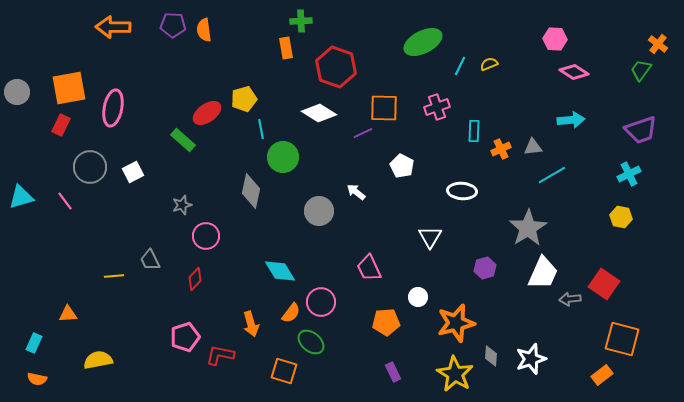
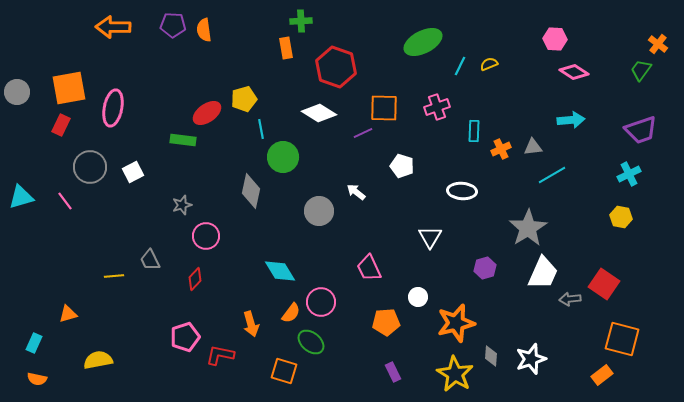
green rectangle at (183, 140): rotated 35 degrees counterclockwise
white pentagon at (402, 166): rotated 10 degrees counterclockwise
orange triangle at (68, 314): rotated 12 degrees counterclockwise
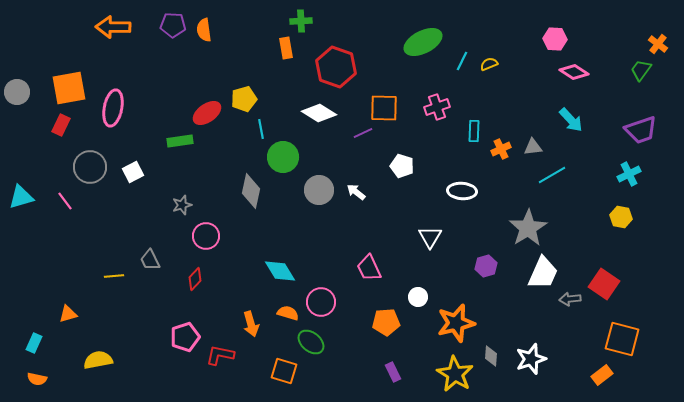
cyan line at (460, 66): moved 2 px right, 5 px up
cyan arrow at (571, 120): rotated 52 degrees clockwise
green rectangle at (183, 140): moved 3 px left, 1 px down; rotated 15 degrees counterclockwise
gray circle at (319, 211): moved 21 px up
purple hexagon at (485, 268): moved 1 px right, 2 px up
orange semicircle at (291, 313): moved 3 px left; rotated 110 degrees counterclockwise
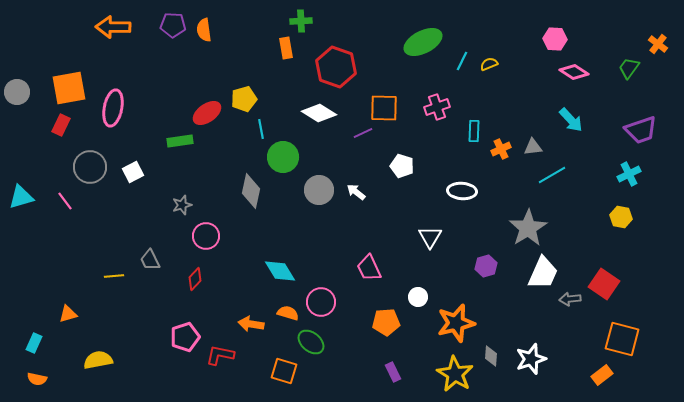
green trapezoid at (641, 70): moved 12 px left, 2 px up
orange arrow at (251, 324): rotated 115 degrees clockwise
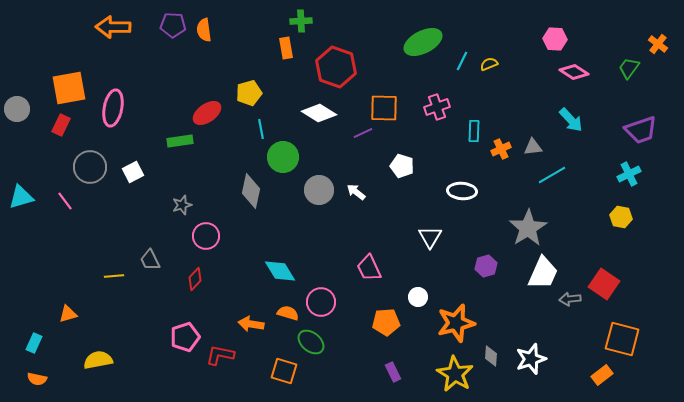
gray circle at (17, 92): moved 17 px down
yellow pentagon at (244, 99): moved 5 px right, 6 px up
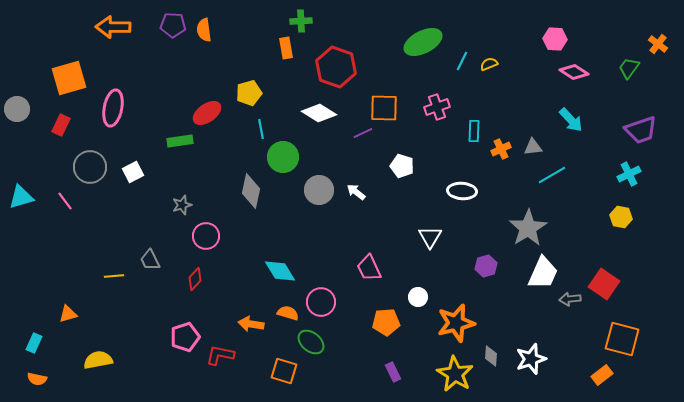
orange square at (69, 88): moved 10 px up; rotated 6 degrees counterclockwise
